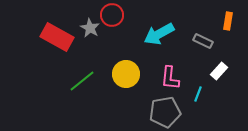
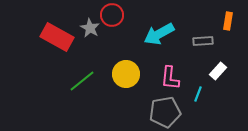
gray rectangle: rotated 30 degrees counterclockwise
white rectangle: moved 1 px left
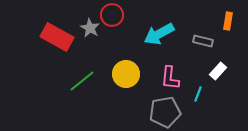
gray rectangle: rotated 18 degrees clockwise
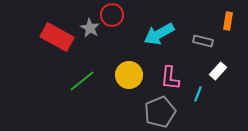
yellow circle: moved 3 px right, 1 px down
gray pentagon: moved 5 px left; rotated 12 degrees counterclockwise
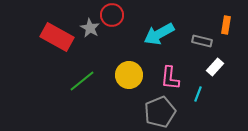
orange rectangle: moved 2 px left, 4 px down
gray rectangle: moved 1 px left
white rectangle: moved 3 px left, 4 px up
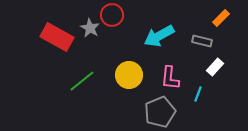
orange rectangle: moved 5 px left, 7 px up; rotated 36 degrees clockwise
cyan arrow: moved 2 px down
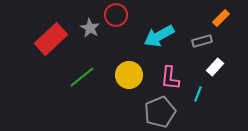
red circle: moved 4 px right
red rectangle: moved 6 px left, 2 px down; rotated 72 degrees counterclockwise
gray rectangle: rotated 30 degrees counterclockwise
green line: moved 4 px up
